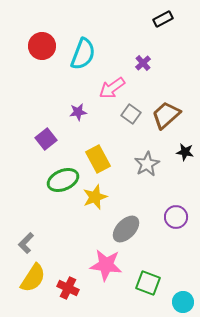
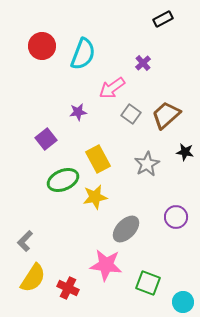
yellow star: rotated 10 degrees clockwise
gray L-shape: moved 1 px left, 2 px up
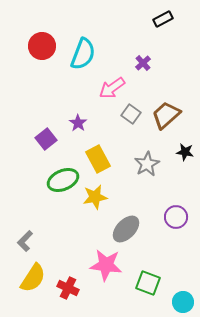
purple star: moved 11 px down; rotated 30 degrees counterclockwise
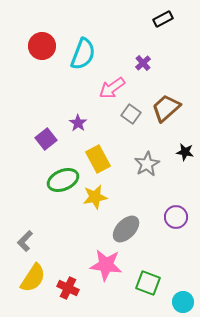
brown trapezoid: moved 7 px up
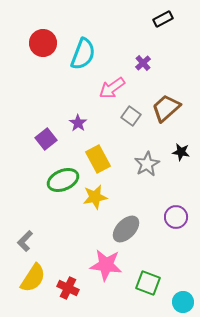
red circle: moved 1 px right, 3 px up
gray square: moved 2 px down
black star: moved 4 px left
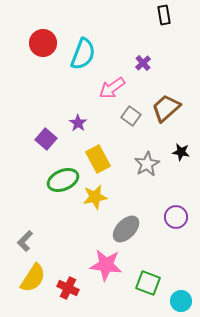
black rectangle: moved 1 px right, 4 px up; rotated 72 degrees counterclockwise
purple square: rotated 10 degrees counterclockwise
cyan circle: moved 2 px left, 1 px up
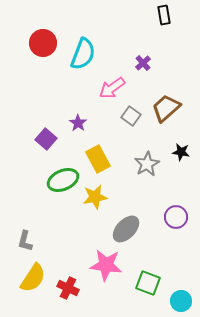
gray L-shape: rotated 30 degrees counterclockwise
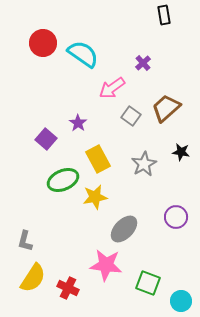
cyan semicircle: rotated 76 degrees counterclockwise
gray star: moved 3 px left
gray ellipse: moved 2 px left
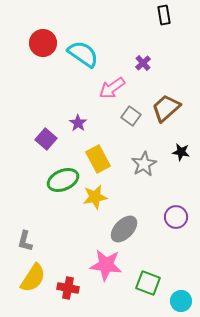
red cross: rotated 15 degrees counterclockwise
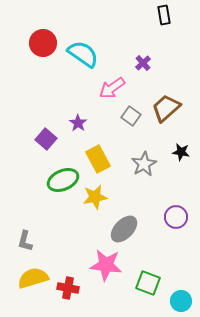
yellow semicircle: rotated 140 degrees counterclockwise
